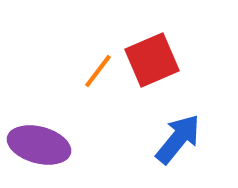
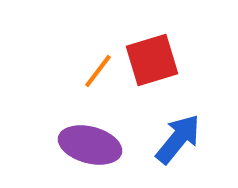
red square: rotated 6 degrees clockwise
purple ellipse: moved 51 px right
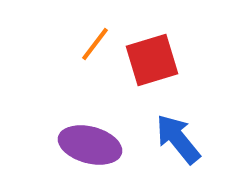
orange line: moved 3 px left, 27 px up
blue arrow: rotated 78 degrees counterclockwise
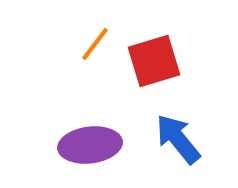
red square: moved 2 px right, 1 px down
purple ellipse: rotated 22 degrees counterclockwise
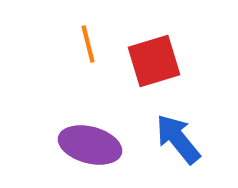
orange line: moved 7 px left; rotated 51 degrees counterclockwise
purple ellipse: rotated 22 degrees clockwise
